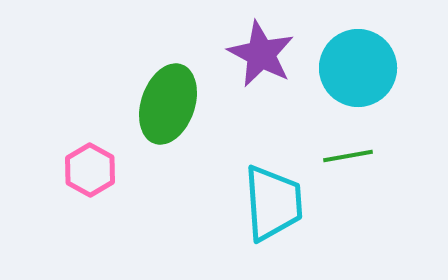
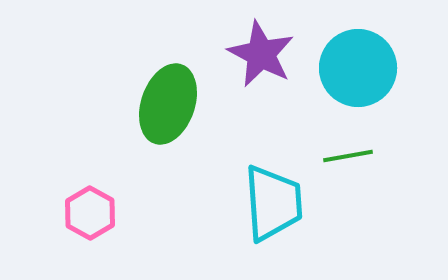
pink hexagon: moved 43 px down
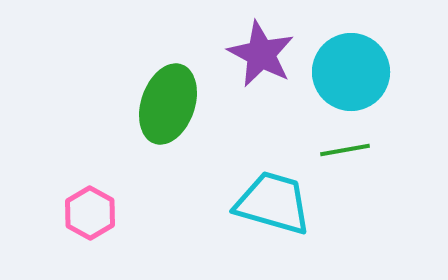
cyan circle: moved 7 px left, 4 px down
green line: moved 3 px left, 6 px up
cyan trapezoid: rotated 70 degrees counterclockwise
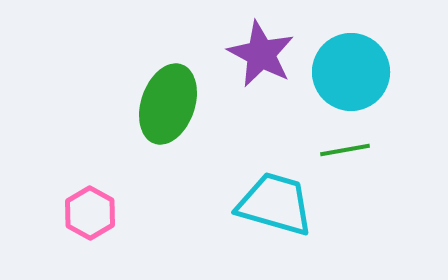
cyan trapezoid: moved 2 px right, 1 px down
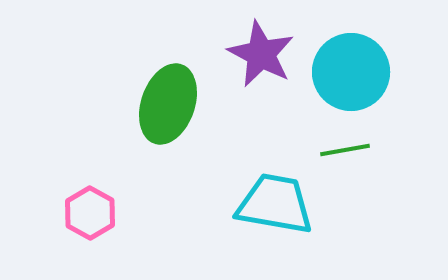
cyan trapezoid: rotated 6 degrees counterclockwise
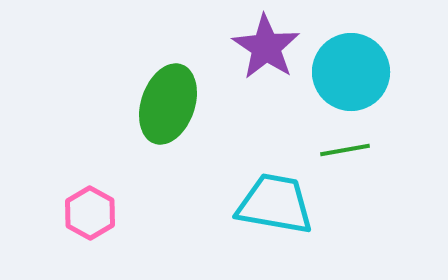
purple star: moved 5 px right, 7 px up; rotated 6 degrees clockwise
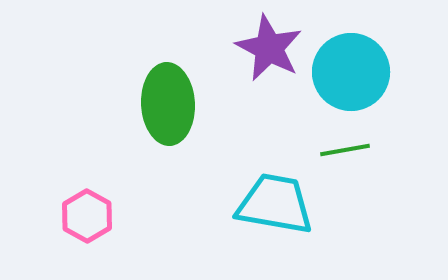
purple star: moved 3 px right, 1 px down; rotated 6 degrees counterclockwise
green ellipse: rotated 22 degrees counterclockwise
pink hexagon: moved 3 px left, 3 px down
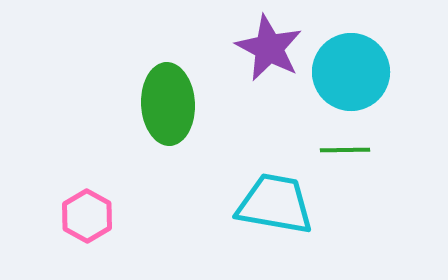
green line: rotated 9 degrees clockwise
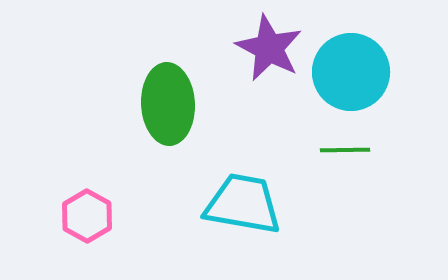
cyan trapezoid: moved 32 px left
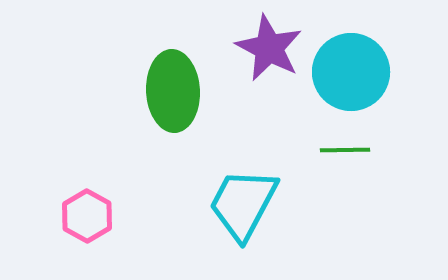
green ellipse: moved 5 px right, 13 px up
cyan trapezoid: rotated 72 degrees counterclockwise
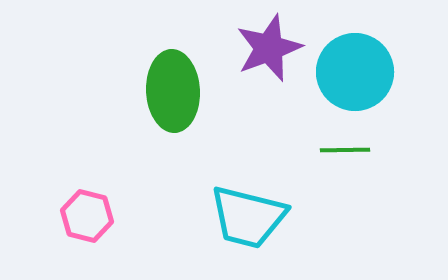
purple star: rotated 24 degrees clockwise
cyan circle: moved 4 px right
cyan trapezoid: moved 5 px right, 13 px down; rotated 104 degrees counterclockwise
pink hexagon: rotated 15 degrees counterclockwise
